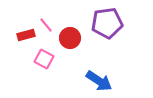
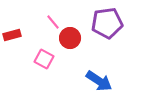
pink line: moved 7 px right, 3 px up
red rectangle: moved 14 px left
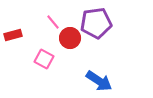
purple pentagon: moved 11 px left
red rectangle: moved 1 px right
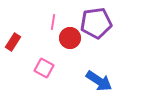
pink line: rotated 49 degrees clockwise
red rectangle: moved 7 px down; rotated 42 degrees counterclockwise
pink square: moved 9 px down
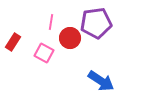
pink line: moved 2 px left
pink square: moved 15 px up
blue arrow: moved 2 px right
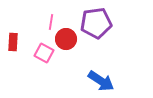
red circle: moved 4 px left, 1 px down
red rectangle: rotated 30 degrees counterclockwise
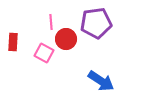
pink line: rotated 14 degrees counterclockwise
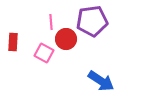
purple pentagon: moved 4 px left, 2 px up
